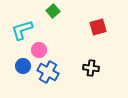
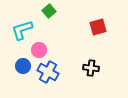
green square: moved 4 px left
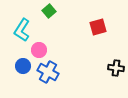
cyan L-shape: rotated 40 degrees counterclockwise
black cross: moved 25 px right
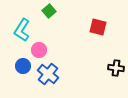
red square: rotated 30 degrees clockwise
blue cross: moved 2 px down; rotated 10 degrees clockwise
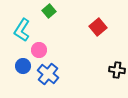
red square: rotated 36 degrees clockwise
black cross: moved 1 px right, 2 px down
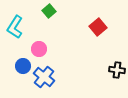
cyan L-shape: moved 7 px left, 3 px up
pink circle: moved 1 px up
blue cross: moved 4 px left, 3 px down
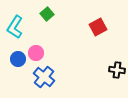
green square: moved 2 px left, 3 px down
red square: rotated 12 degrees clockwise
pink circle: moved 3 px left, 4 px down
blue circle: moved 5 px left, 7 px up
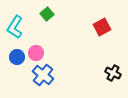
red square: moved 4 px right
blue circle: moved 1 px left, 2 px up
black cross: moved 4 px left, 3 px down; rotated 21 degrees clockwise
blue cross: moved 1 px left, 2 px up
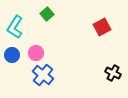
blue circle: moved 5 px left, 2 px up
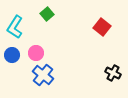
red square: rotated 24 degrees counterclockwise
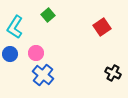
green square: moved 1 px right, 1 px down
red square: rotated 18 degrees clockwise
blue circle: moved 2 px left, 1 px up
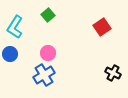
pink circle: moved 12 px right
blue cross: moved 1 px right; rotated 20 degrees clockwise
